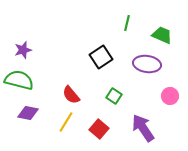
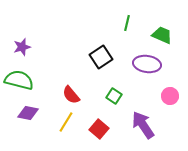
purple star: moved 1 px left, 3 px up
purple arrow: moved 3 px up
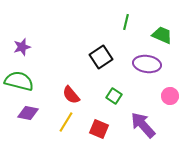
green line: moved 1 px left, 1 px up
green semicircle: moved 1 px down
purple arrow: rotated 8 degrees counterclockwise
red square: rotated 18 degrees counterclockwise
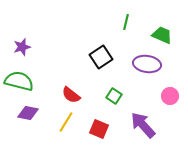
red semicircle: rotated 12 degrees counterclockwise
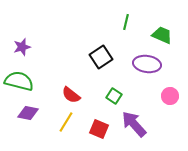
purple arrow: moved 9 px left, 1 px up
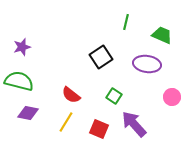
pink circle: moved 2 px right, 1 px down
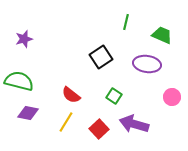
purple star: moved 2 px right, 8 px up
purple arrow: rotated 32 degrees counterclockwise
red square: rotated 24 degrees clockwise
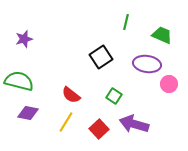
pink circle: moved 3 px left, 13 px up
